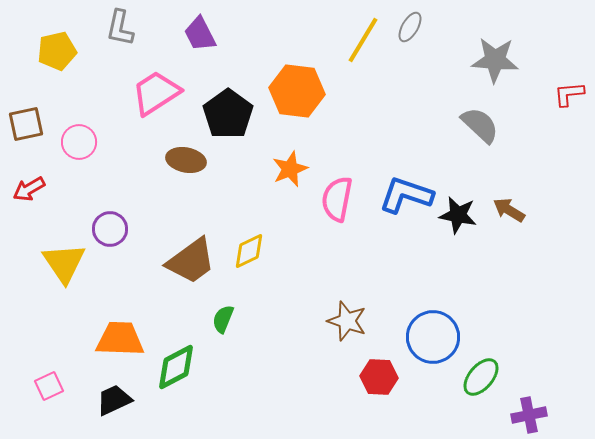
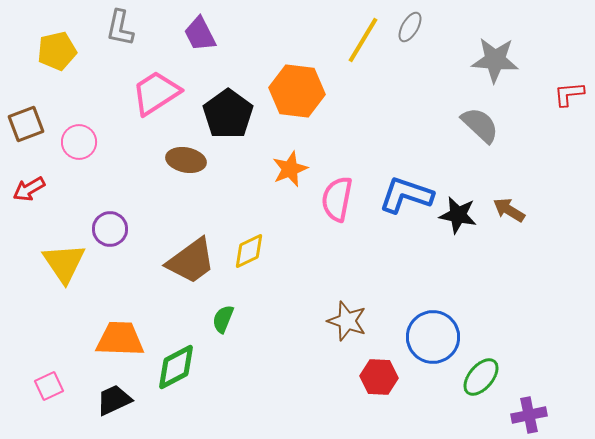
brown square: rotated 9 degrees counterclockwise
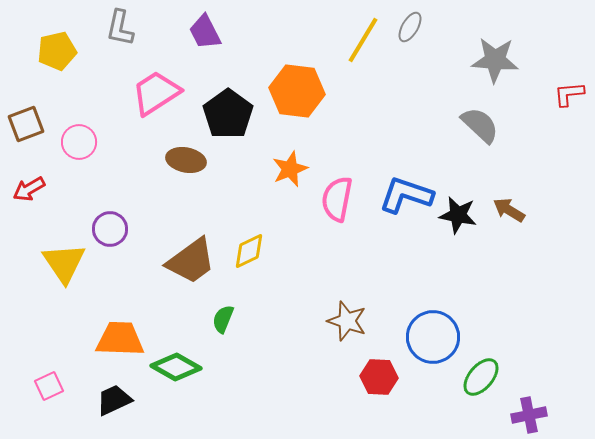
purple trapezoid: moved 5 px right, 2 px up
green diamond: rotated 57 degrees clockwise
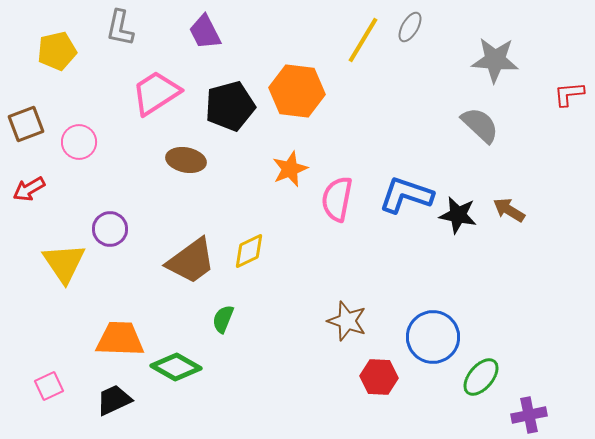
black pentagon: moved 2 px right, 8 px up; rotated 21 degrees clockwise
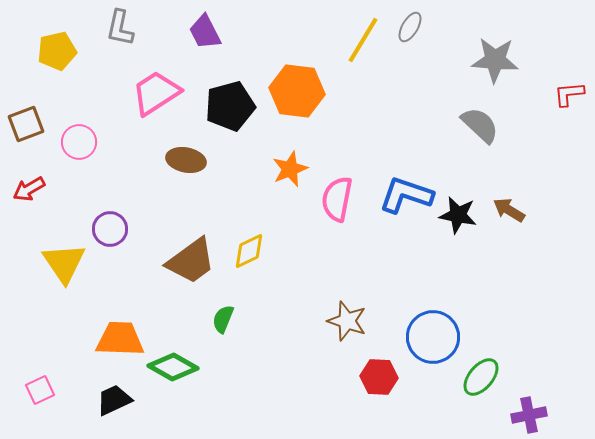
green diamond: moved 3 px left
pink square: moved 9 px left, 4 px down
